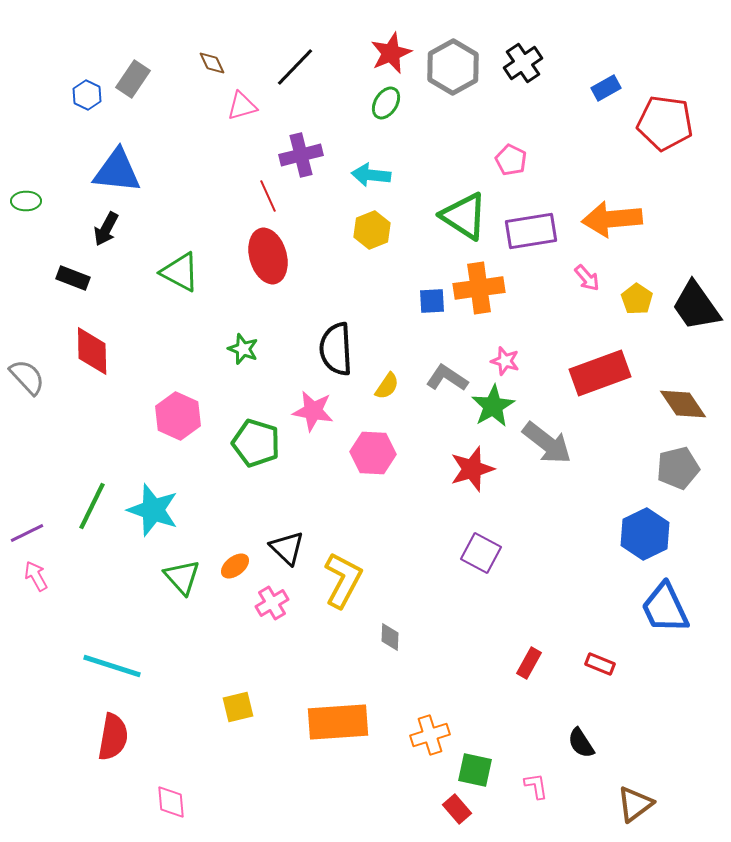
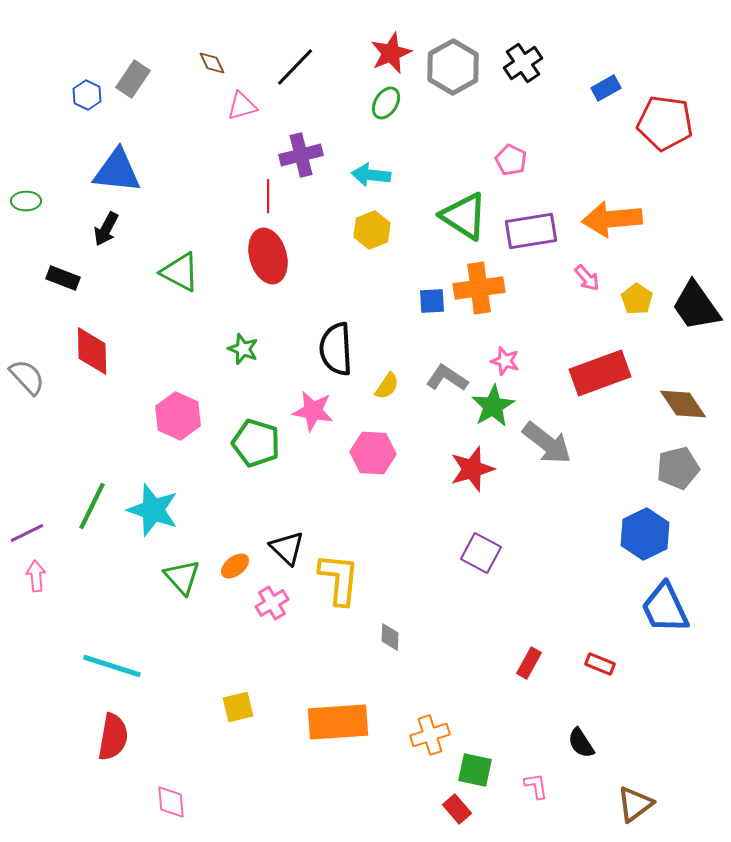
red line at (268, 196): rotated 24 degrees clockwise
black rectangle at (73, 278): moved 10 px left
pink arrow at (36, 576): rotated 24 degrees clockwise
yellow L-shape at (343, 580): moved 4 px left, 1 px up; rotated 22 degrees counterclockwise
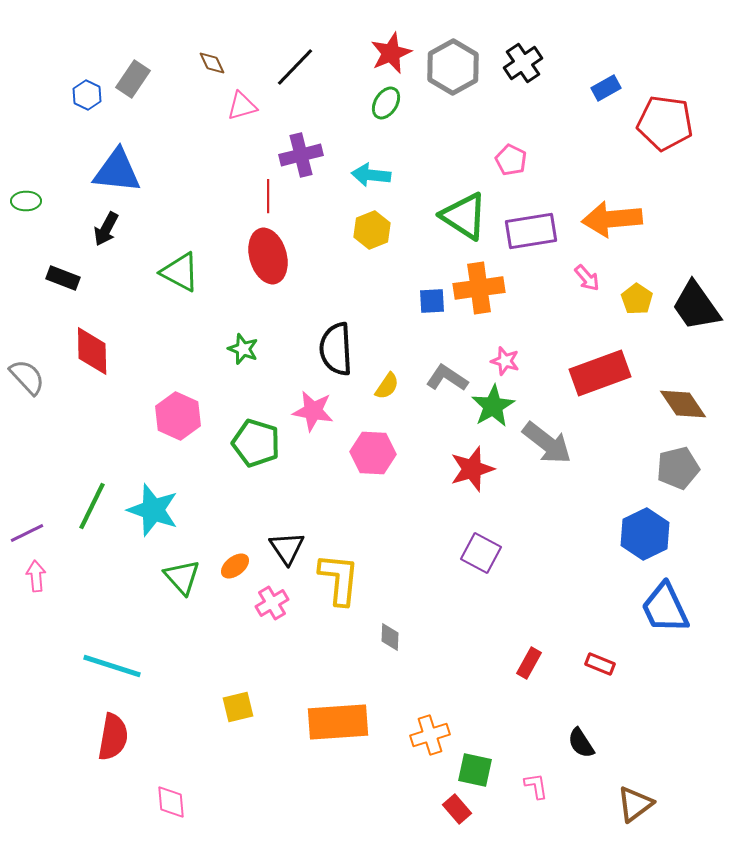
black triangle at (287, 548): rotated 12 degrees clockwise
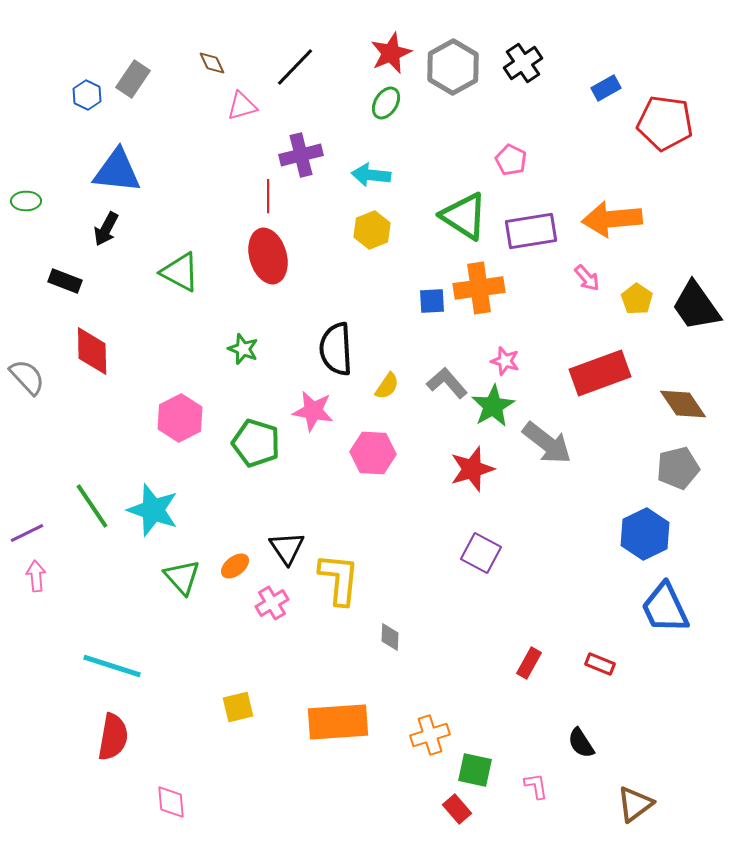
black rectangle at (63, 278): moved 2 px right, 3 px down
gray L-shape at (447, 378): moved 5 px down; rotated 15 degrees clockwise
pink hexagon at (178, 416): moved 2 px right, 2 px down; rotated 9 degrees clockwise
green line at (92, 506): rotated 60 degrees counterclockwise
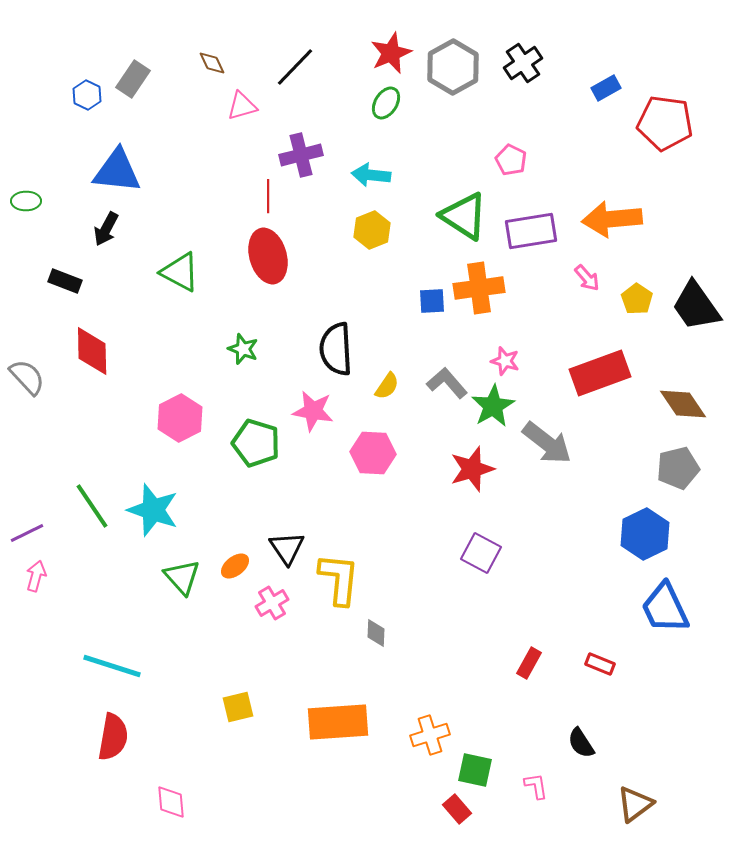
pink arrow at (36, 576): rotated 20 degrees clockwise
gray diamond at (390, 637): moved 14 px left, 4 px up
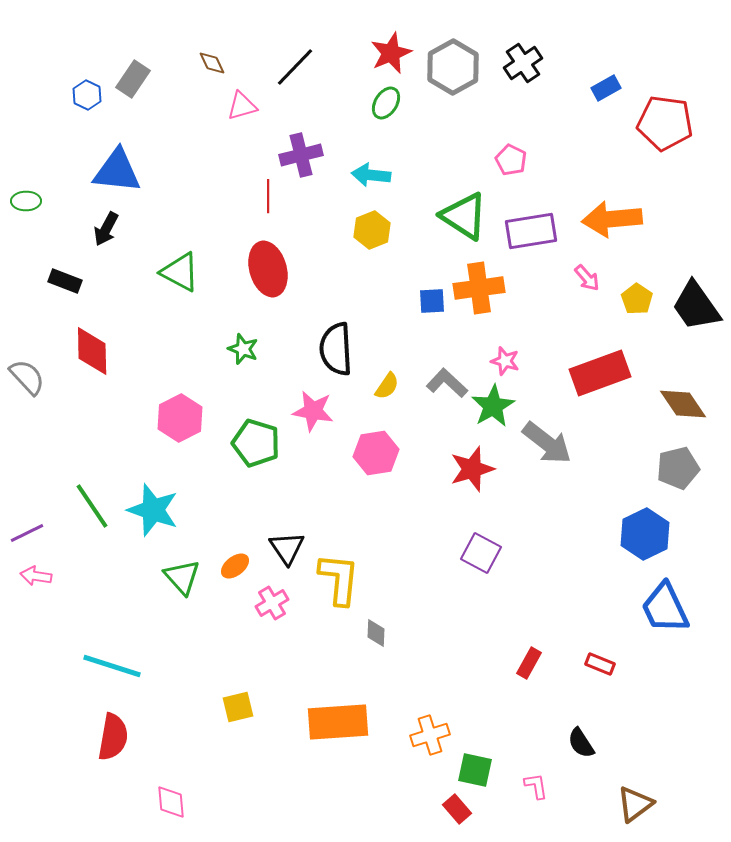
red ellipse at (268, 256): moved 13 px down
gray L-shape at (447, 383): rotated 6 degrees counterclockwise
pink hexagon at (373, 453): moved 3 px right; rotated 12 degrees counterclockwise
pink arrow at (36, 576): rotated 96 degrees counterclockwise
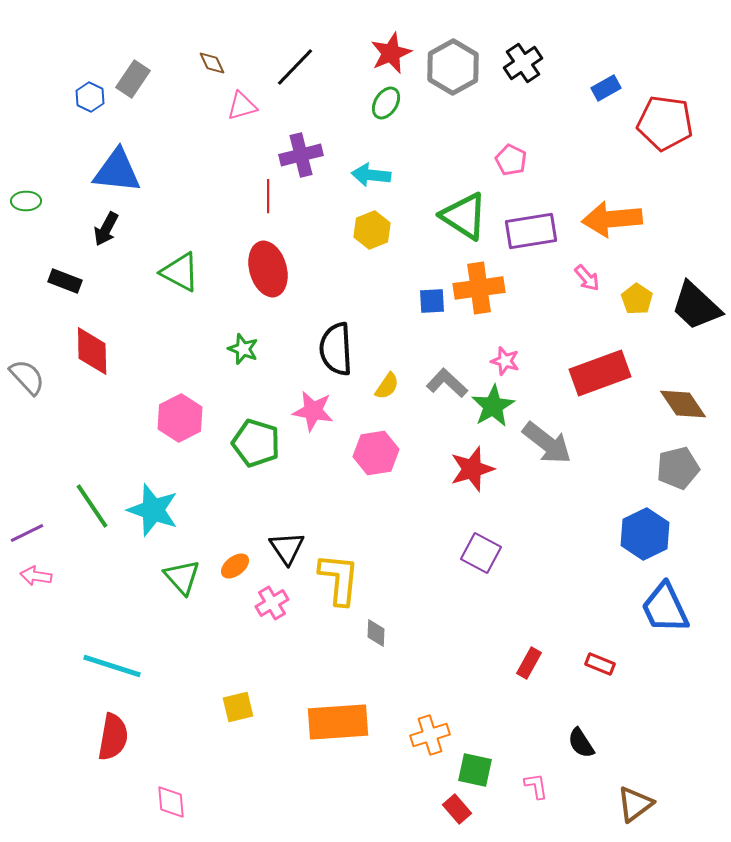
blue hexagon at (87, 95): moved 3 px right, 2 px down
black trapezoid at (696, 306): rotated 12 degrees counterclockwise
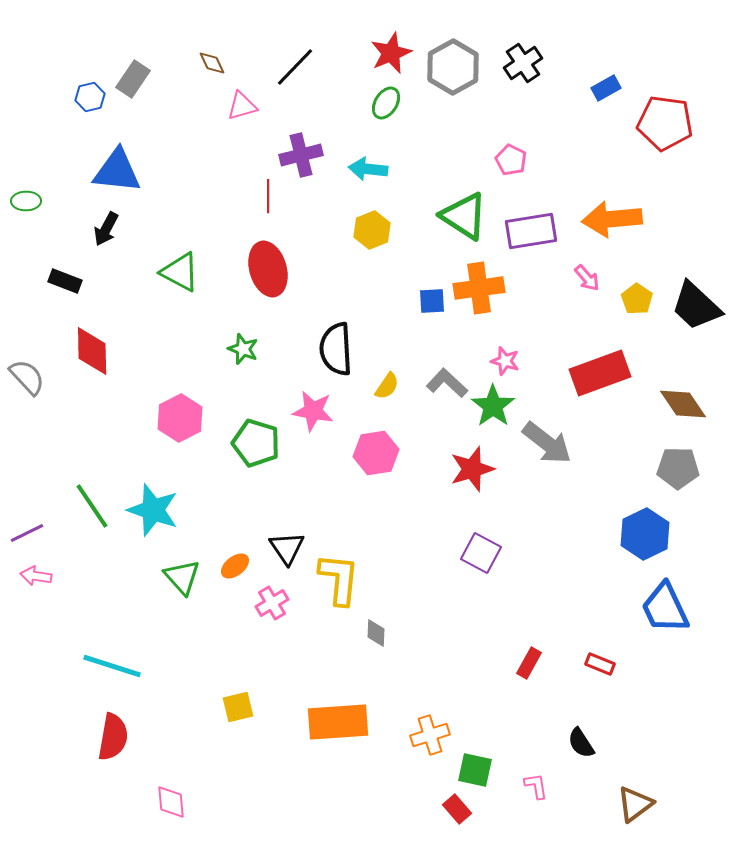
blue hexagon at (90, 97): rotated 20 degrees clockwise
cyan arrow at (371, 175): moved 3 px left, 6 px up
green star at (493, 406): rotated 6 degrees counterclockwise
gray pentagon at (678, 468): rotated 15 degrees clockwise
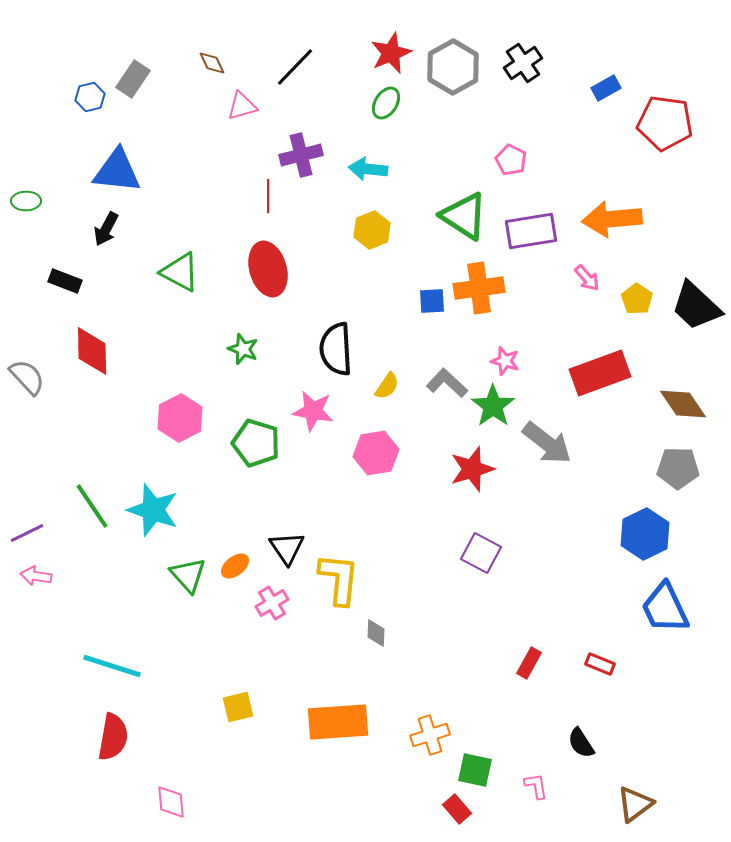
green triangle at (182, 577): moved 6 px right, 2 px up
